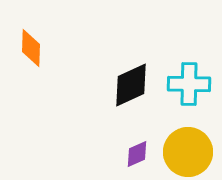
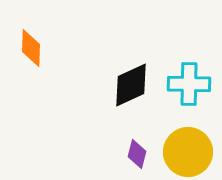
purple diamond: rotated 52 degrees counterclockwise
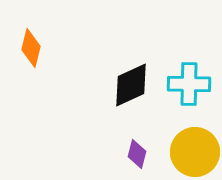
orange diamond: rotated 12 degrees clockwise
yellow circle: moved 7 px right
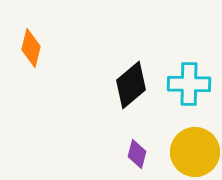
black diamond: rotated 15 degrees counterclockwise
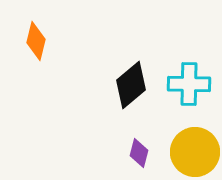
orange diamond: moved 5 px right, 7 px up
purple diamond: moved 2 px right, 1 px up
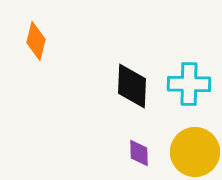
black diamond: moved 1 px right, 1 px down; rotated 48 degrees counterclockwise
purple diamond: rotated 16 degrees counterclockwise
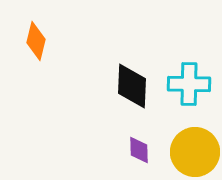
purple diamond: moved 3 px up
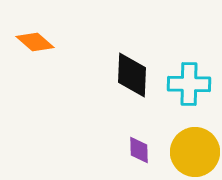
orange diamond: moved 1 px left, 1 px down; rotated 63 degrees counterclockwise
black diamond: moved 11 px up
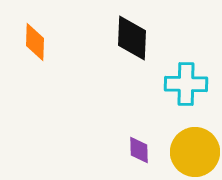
orange diamond: rotated 51 degrees clockwise
black diamond: moved 37 px up
cyan cross: moved 3 px left
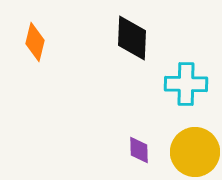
orange diamond: rotated 12 degrees clockwise
